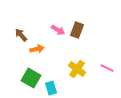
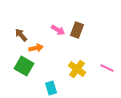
orange arrow: moved 1 px left, 1 px up
green square: moved 7 px left, 12 px up
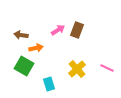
pink arrow: rotated 64 degrees counterclockwise
brown arrow: rotated 40 degrees counterclockwise
yellow cross: rotated 12 degrees clockwise
cyan rectangle: moved 2 px left, 4 px up
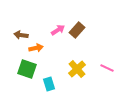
brown rectangle: rotated 21 degrees clockwise
green square: moved 3 px right, 3 px down; rotated 12 degrees counterclockwise
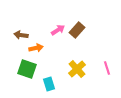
pink line: rotated 48 degrees clockwise
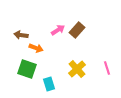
orange arrow: rotated 32 degrees clockwise
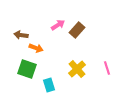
pink arrow: moved 5 px up
cyan rectangle: moved 1 px down
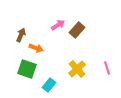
brown arrow: rotated 104 degrees clockwise
cyan rectangle: rotated 56 degrees clockwise
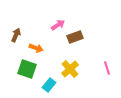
brown rectangle: moved 2 px left, 7 px down; rotated 28 degrees clockwise
brown arrow: moved 5 px left
yellow cross: moved 7 px left
